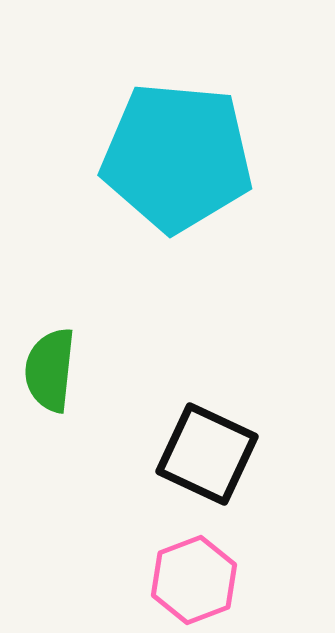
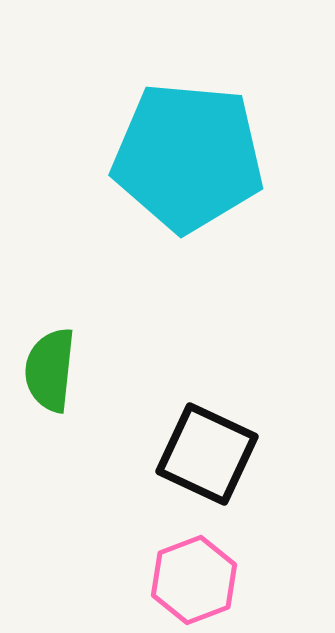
cyan pentagon: moved 11 px right
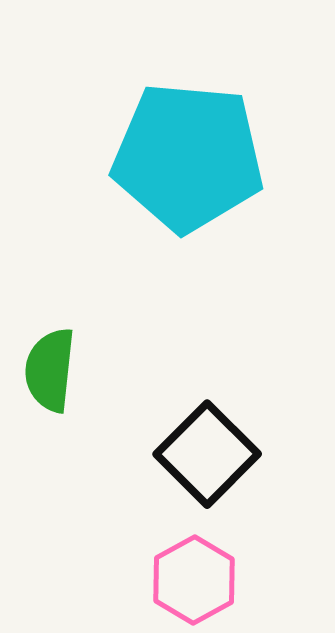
black square: rotated 20 degrees clockwise
pink hexagon: rotated 8 degrees counterclockwise
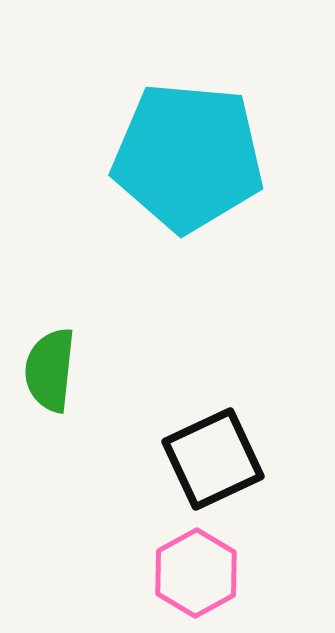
black square: moved 6 px right, 5 px down; rotated 20 degrees clockwise
pink hexagon: moved 2 px right, 7 px up
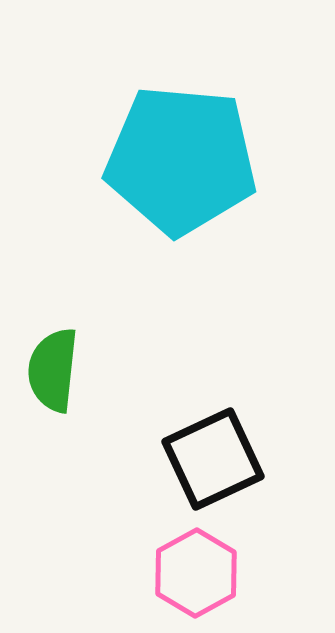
cyan pentagon: moved 7 px left, 3 px down
green semicircle: moved 3 px right
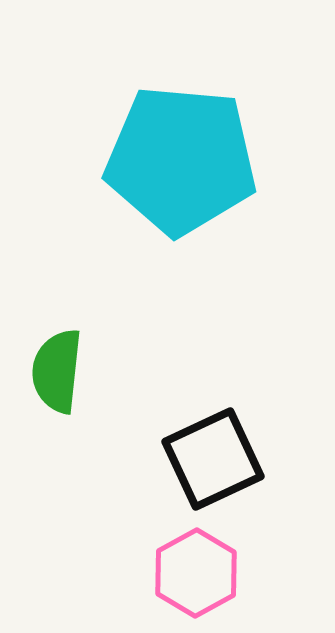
green semicircle: moved 4 px right, 1 px down
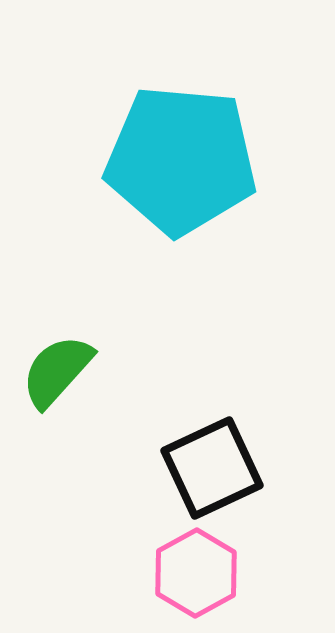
green semicircle: rotated 36 degrees clockwise
black square: moved 1 px left, 9 px down
